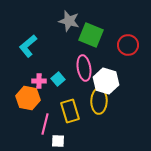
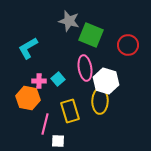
cyan L-shape: moved 2 px down; rotated 10 degrees clockwise
pink ellipse: moved 1 px right
yellow ellipse: moved 1 px right
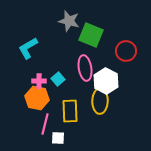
red circle: moved 2 px left, 6 px down
white hexagon: rotated 10 degrees clockwise
orange hexagon: moved 9 px right
yellow rectangle: rotated 15 degrees clockwise
white square: moved 3 px up
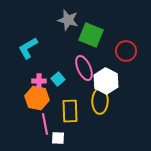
gray star: moved 1 px left, 1 px up
pink ellipse: moved 1 px left; rotated 15 degrees counterclockwise
pink line: rotated 25 degrees counterclockwise
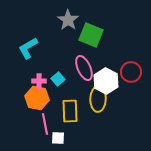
gray star: rotated 20 degrees clockwise
red circle: moved 5 px right, 21 px down
yellow ellipse: moved 2 px left, 2 px up
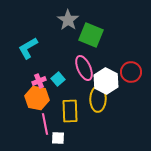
pink cross: rotated 24 degrees counterclockwise
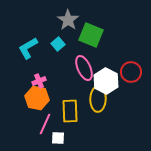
cyan square: moved 35 px up
pink line: rotated 35 degrees clockwise
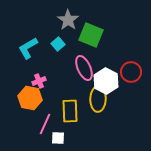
orange hexagon: moved 7 px left
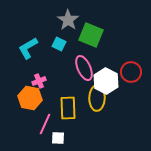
cyan square: moved 1 px right; rotated 24 degrees counterclockwise
yellow ellipse: moved 1 px left, 1 px up
yellow rectangle: moved 2 px left, 3 px up
